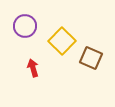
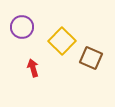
purple circle: moved 3 px left, 1 px down
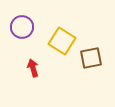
yellow square: rotated 12 degrees counterclockwise
brown square: rotated 35 degrees counterclockwise
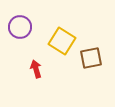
purple circle: moved 2 px left
red arrow: moved 3 px right, 1 px down
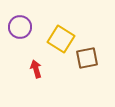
yellow square: moved 1 px left, 2 px up
brown square: moved 4 px left
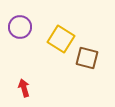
brown square: rotated 25 degrees clockwise
red arrow: moved 12 px left, 19 px down
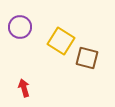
yellow square: moved 2 px down
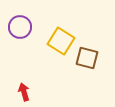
red arrow: moved 4 px down
